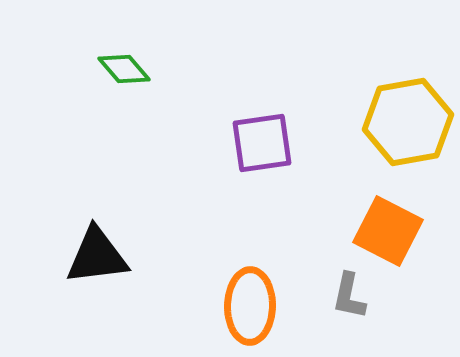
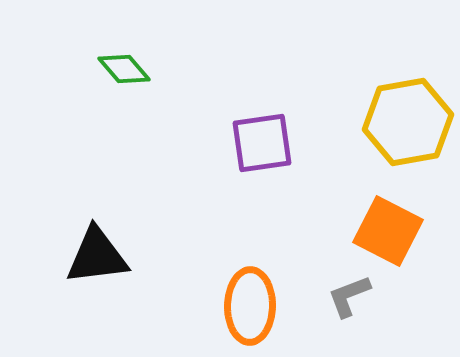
gray L-shape: rotated 57 degrees clockwise
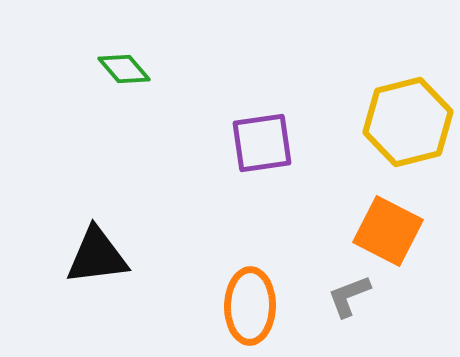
yellow hexagon: rotated 4 degrees counterclockwise
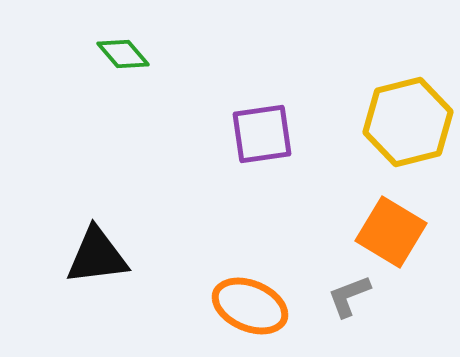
green diamond: moved 1 px left, 15 px up
purple square: moved 9 px up
orange square: moved 3 px right, 1 px down; rotated 4 degrees clockwise
orange ellipse: rotated 68 degrees counterclockwise
